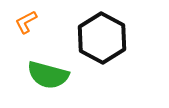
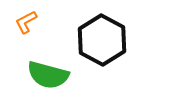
black hexagon: moved 2 px down
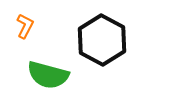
orange L-shape: moved 1 px left, 4 px down; rotated 145 degrees clockwise
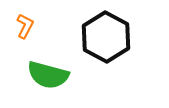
black hexagon: moved 4 px right, 3 px up
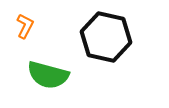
black hexagon: rotated 15 degrees counterclockwise
